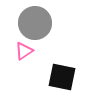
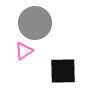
black square: moved 1 px right, 6 px up; rotated 12 degrees counterclockwise
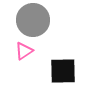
gray circle: moved 2 px left, 3 px up
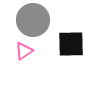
black square: moved 8 px right, 27 px up
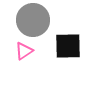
black square: moved 3 px left, 2 px down
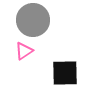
black square: moved 3 px left, 27 px down
